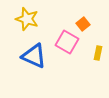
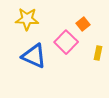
yellow star: rotated 15 degrees counterclockwise
pink square: moved 1 px left; rotated 15 degrees clockwise
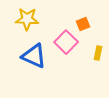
orange square: rotated 16 degrees clockwise
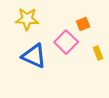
yellow rectangle: rotated 32 degrees counterclockwise
